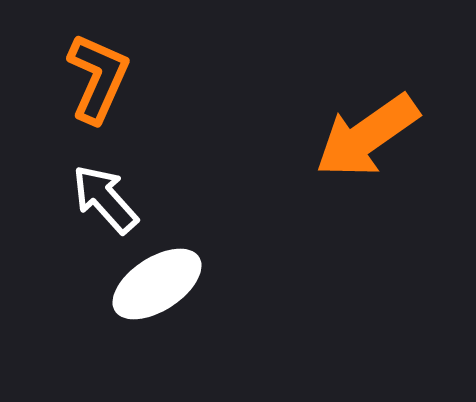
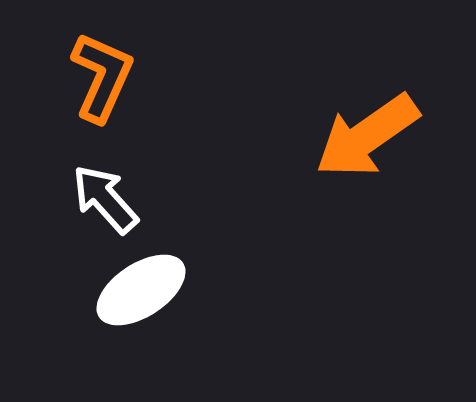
orange L-shape: moved 4 px right, 1 px up
white ellipse: moved 16 px left, 6 px down
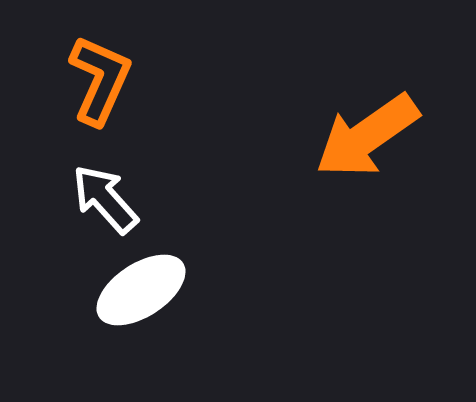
orange L-shape: moved 2 px left, 3 px down
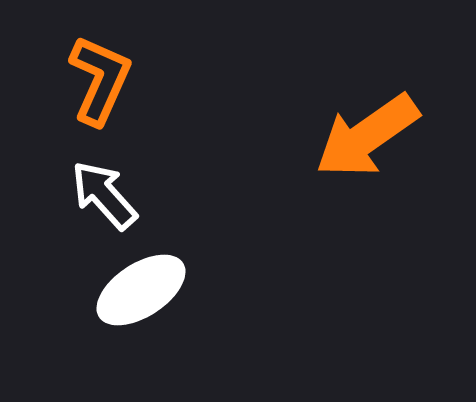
white arrow: moved 1 px left, 4 px up
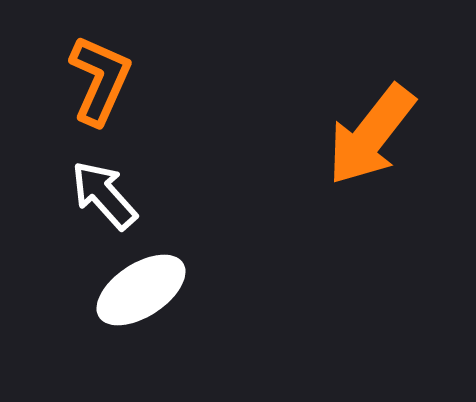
orange arrow: moved 4 px right, 1 px up; rotated 17 degrees counterclockwise
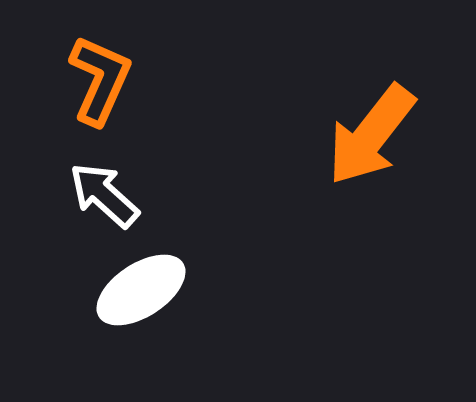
white arrow: rotated 6 degrees counterclockwise
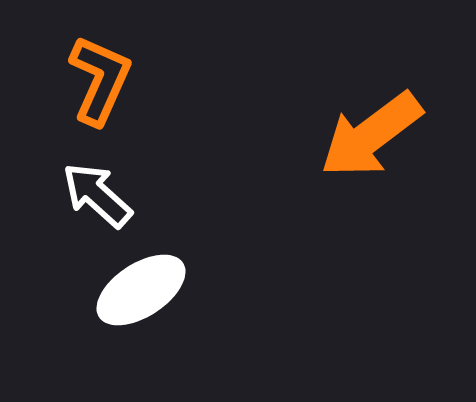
orange arrow: rotated 15 degrees clockwise
white arrow: moved 7 px left
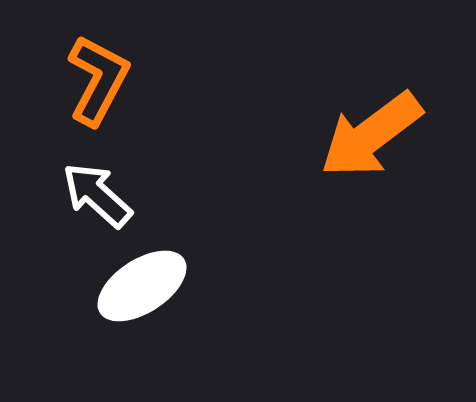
orange L-shape: moved 2 px left; rotated 4 degrees clockwise
white ellipse: moved 1 px right, 4 px up
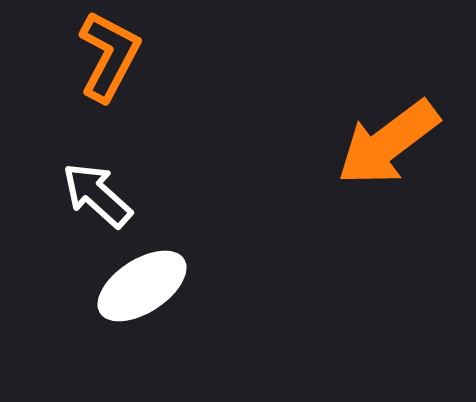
orange L-shape: moved 11 px right, 24 px up
orange arrow: moved 17 px right, 8 px down
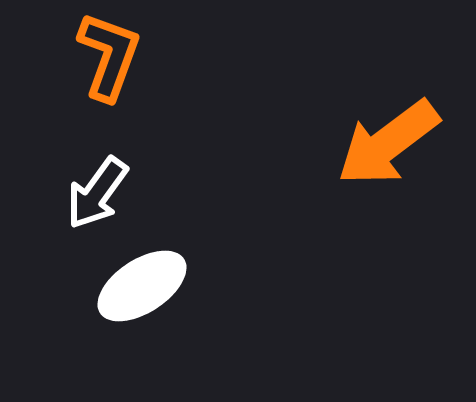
orange L-shape: rotated 8 degrees counterclockwise
white arrow: moved 2 px up; rotated 96 degrees counterclockwise
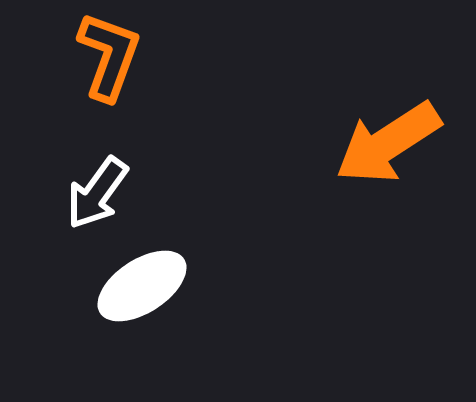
orange arrow: rotated 4 degrees clockwise
